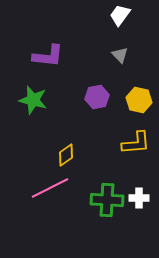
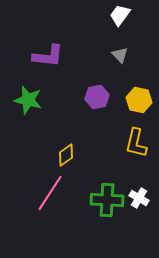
green star: moved 5 px left
yellow L-shape: rotated 108 degrees clockwise
pink line: moved 5 px down; rotated 30 degrees counterclockwise
white cross: rotated 30 degrees clockwise
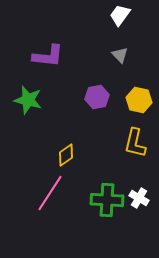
yellow L-shape: moved 1 px left
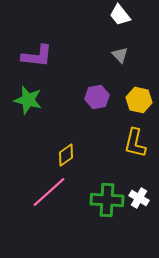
white trapezoid: rotated 75 degrees counterclockwise
purple L-shape: moved 11 px left
pink line: moved 1 px left, 1 px up; rotated 15 degrees clockwise
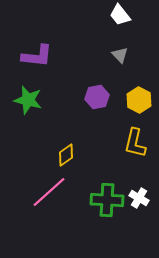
yellow hexagon: rotated 15 degrees clockwise
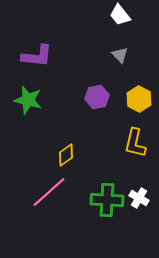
yellow hexagon: moved 1 px up
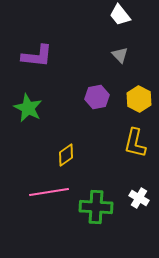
green star: moved 8 px down; rotated 12 degrees clockwise
pink line: rotated 33 degrees clockwise
green cross: moved 11 px left, 7 px down
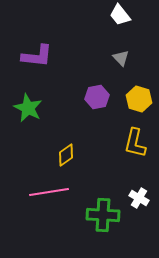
gray triangle: moved 1 px right, 3 px down
yellow hexagon: rotated 10 degrees counterclockwise
green cross: moved 7 px right, 8 px down
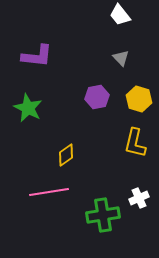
white cross: rotated 36 degrees clockwise
green cross: rotated 12 degrees counterclockwise
